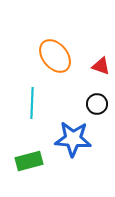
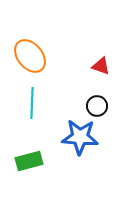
orange ellipse: moved 25 px left
black circle: moved 2 px down
blue star: moved 7 px right, 2 px up
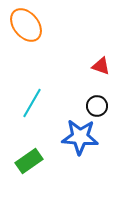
orange ellipse: moved 4 px left, 31 px up
cyan line: rotated 28 degrees clockwise
green rectangle: rotated 20 degrees counterclockwise
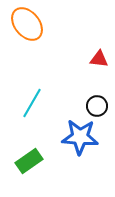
orange ellipse: moved 1 px right, 1 px up
red triangle: moved 2 px left, 7 px up; rotated 12 degrees counterclockwise
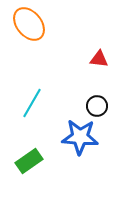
orange ellipse: moved 2 px right
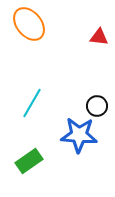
red triangle: moved 22 px up
blue star: moved 1 px left, 2 px up
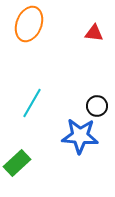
orange ellipse: rotated 60 degrees clockwise
red triangle: moved 5 px left, 4 px up
blue star: moved 1 px right, 1 px down
green rectangle: moved 12 px left, 2 px down; rotated 8 degrees counterclockwise
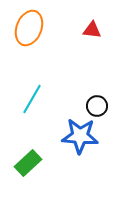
orange ellipse: moved 4 px down
red triangle: moved 2 px left, 3 px up
cyan line: moved 4 px up
green rectangle: moved 11 px right
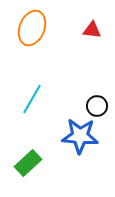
orange ellipse: moved 3 px right
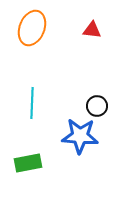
cyan line: moved 4 px down; rotated 28 degrees counterclockwise
green rectangle: rotated 32 degrees clockwise
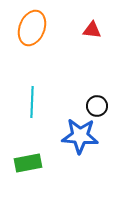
cyan line: moved 1 px up
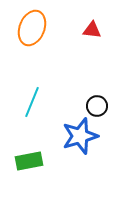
cyan line: rotated 20 degrees clockwise
blue star: rotated 21 degrees counterclockwise
green rectangle: moved 1 px right, 2 px up
